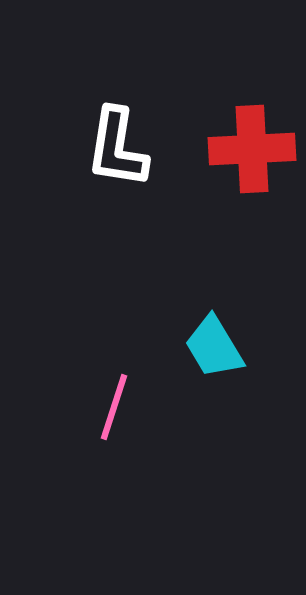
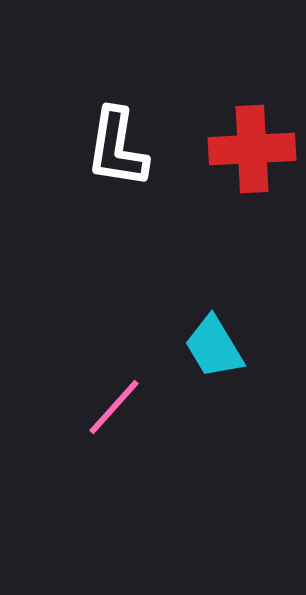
pink line: rotated 24 degrees clockwise
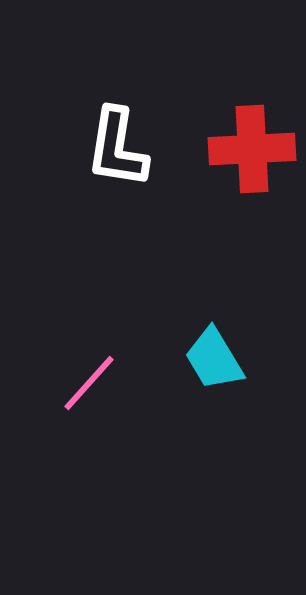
cyan trapezoid: moved 12 px down
pink line: moved 25 px left, 24 px up
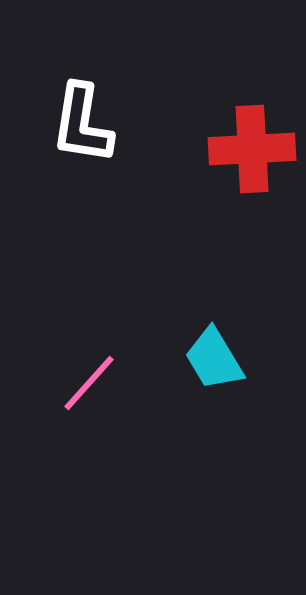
white L-shape: moved 35 px left, 24 px up
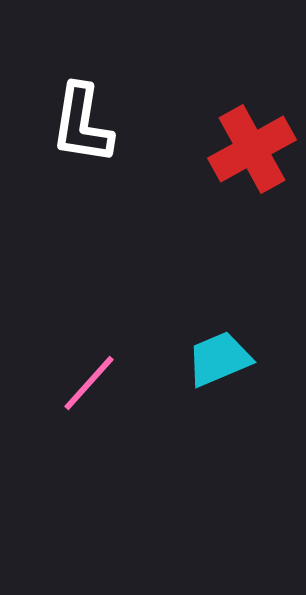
red cross: rotated 26 degrees counterclockwise
cyan trapezoid: moved 5 px right; rotated 98 degrees clockwise
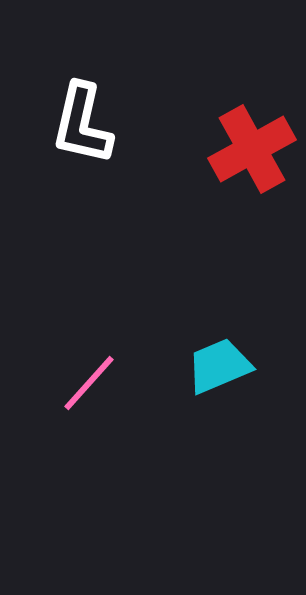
white L-shape: rotated 4 degrees clockwise
cyan trapezoid: moved 7 px down
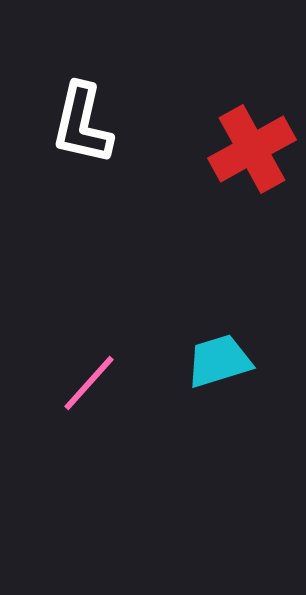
cyan trapezoid: moved 5 px up; rotated 6 degrees clockwise
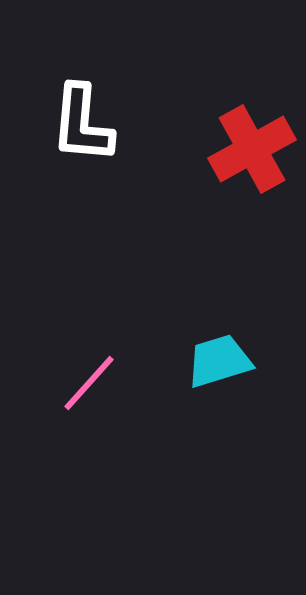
white L-shape: rotated 8 degrees counterclockwise
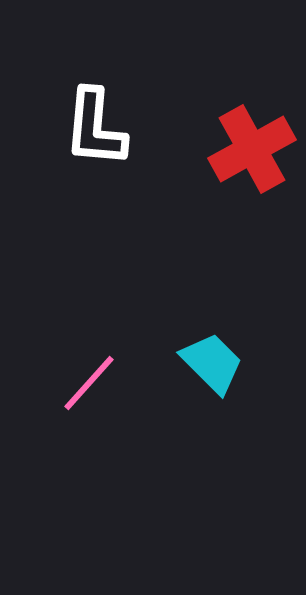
white L-shape: moved 13 px right, 4 px down
cyan trapezoid: moved 7 px left, 2 px down; rotated 62 degrees clockwise
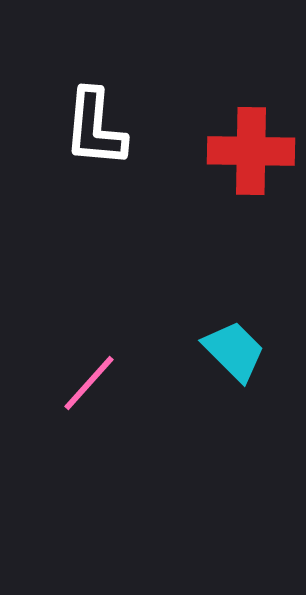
red cross: moved 1 px left, 2 px down; rotated 30 degrees clockwise
cyan trapezoid: moved 22 px right, 12 px up
